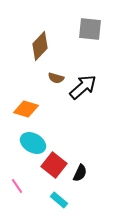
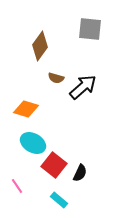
brown diamond: rotated 8 degrees counterclockwise
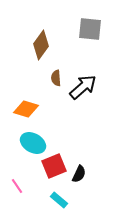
brown diamond: moved 1 px right, 1 px up
brown semicircle: rotated 70 degrees clockwise
red square: moved 1 px down; rotated 30 degrees clockwise
black semicircle: moved 1 px left, 1 px down
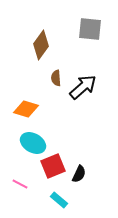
red square: moved 1 px left
pink line: moved 3 px right, 2 px up; rotated 28 degrees counterclockwise
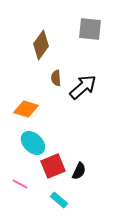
cyan ellipse: rotated 15 degrees clockwise
black semicircle: moved 3 px up
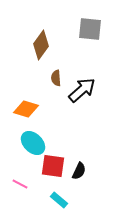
black arrow: moved 1 px left, 3 px down
red square: rotated 30 degrees clockwise
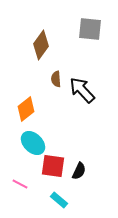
brown semicircle: moved 1 px down
black arrow: rotated 92 degrees counterclockwise
orange diamond: rotated 55 degrees counterclockwise
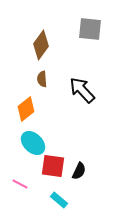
brown semicircle: moved 14 px left
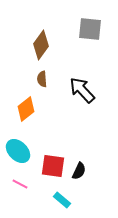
cyan ellipse: moved 15 px left, 8 px down
cyan rectangle: moved 3 px right
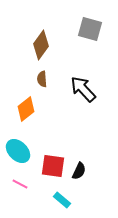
gray square: rotated 10 degrees clockwise
black arrow: moved 1 px right, 1 px up
